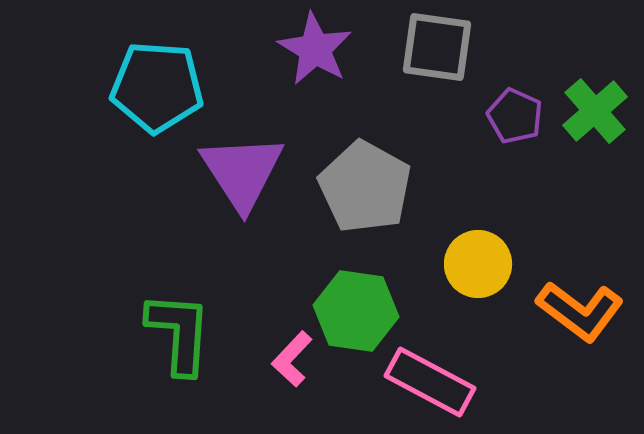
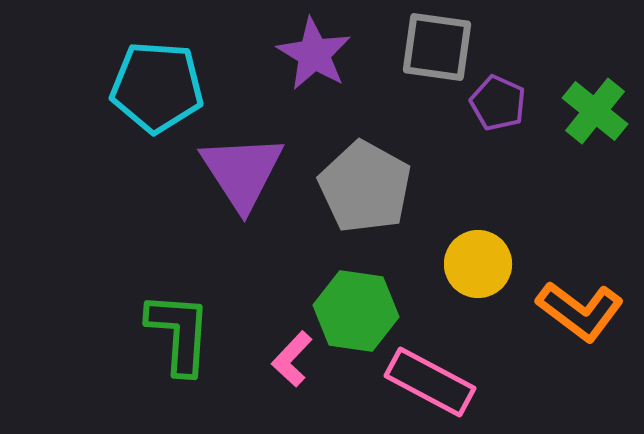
purple star: moved 1 px left, 5 px down
green cross: rotated 10 degrees counterclockwise
purple pentagon: moved 17 px left, 13 px up
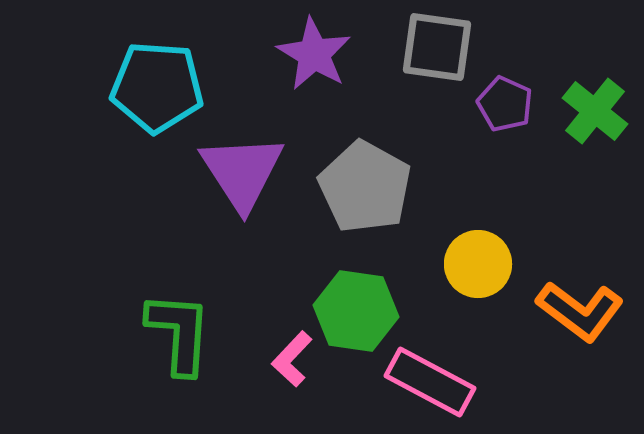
purple pentagon: moved 7 px right, 1 px down
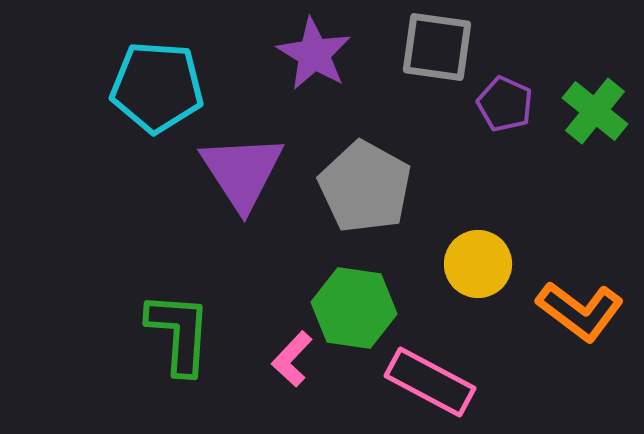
green hexagon: moved 2 px left, 3 px up
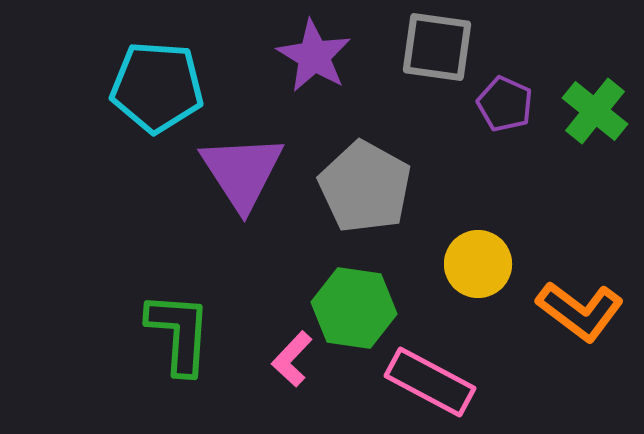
purple star: moved 2 px down
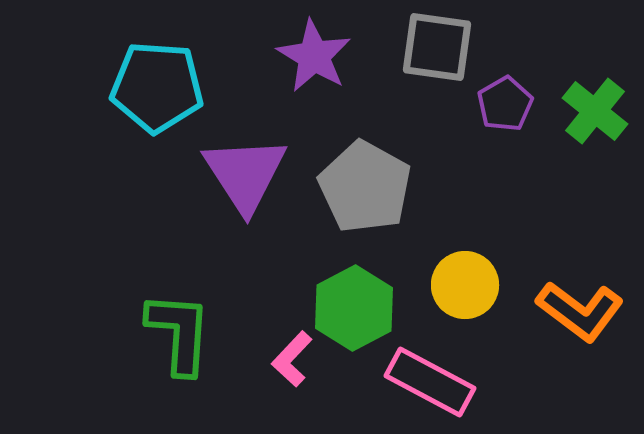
purple pentagon: rotated 18 degrees clockwise
purple triangle: moved 3 px right, 2 px down
yellow circle: moved 13 px left, 21 px down
green hexagon: rotated 24 degrees clockwise
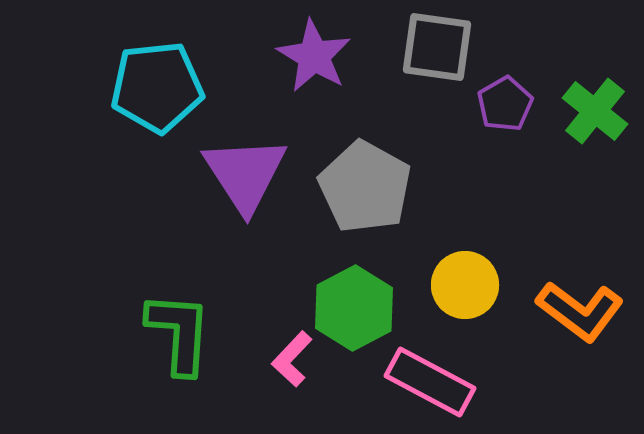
cyan pentagon: rotated 10 degrees counterclockwise
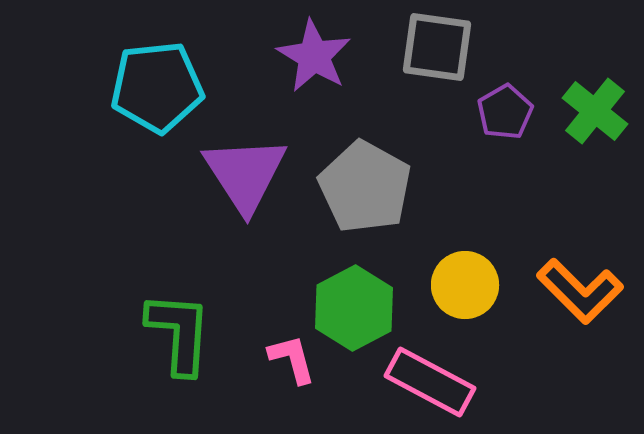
purple pentagon: moved 8 px down
orange L-shape: moved 20 px up; rotated 8 degrees clockwise
pink L-shape: rotated 122 degrees clockwise
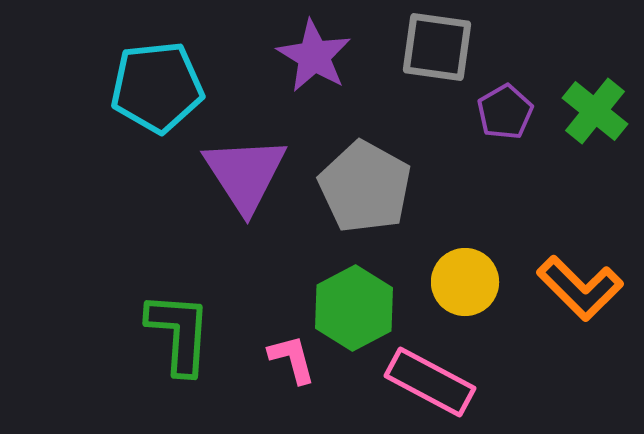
yellow circle: moved 3 px up
orange L-shape: moved 3 px up
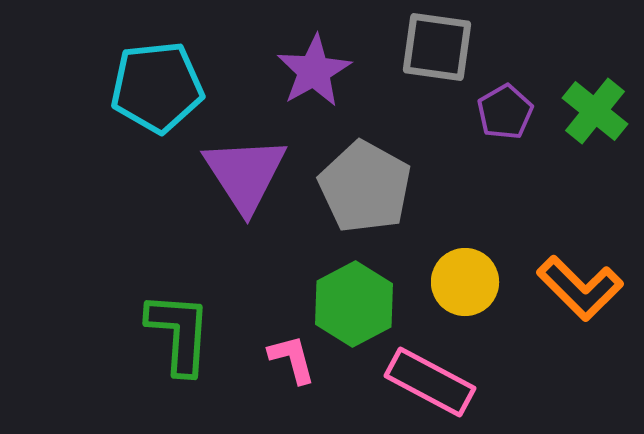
purple star: moved 15 px down; rotated 12 degrees clockwise
green hexagon: moved 4 px up
